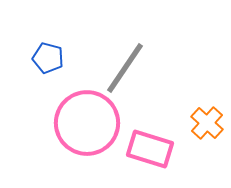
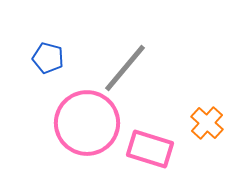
gray line: rotated 6 degrees clockwise
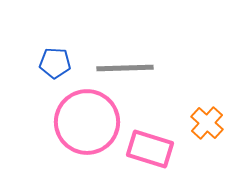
blue pentagon: moved 7 px right, 5 px down; rotated 12 degrees counterclockwise
gray line: rotated 48 degrees clockwise
pink circle: moved 1 px up
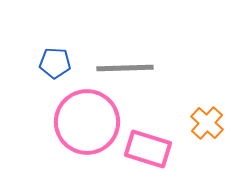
pink rectangle: moved 2 px left
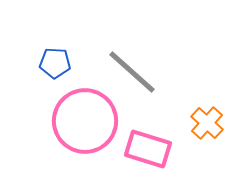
gray line: moved 7 px right, 4 px down; rotated 44 degrees clockwise
pink circle: moved 2 px left, 1 px up
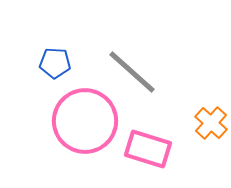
orange cross: moved 4 px right
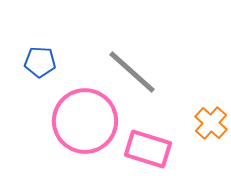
blue pentagon: moved 15 px left, 1 px up
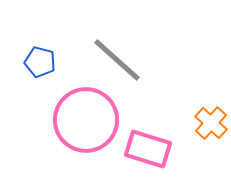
blue pentagon: rotated 12 degrees clockwise
gray line: moved 15 px left, 12 px up
pink circle: moved 1 px right, 1 px up
